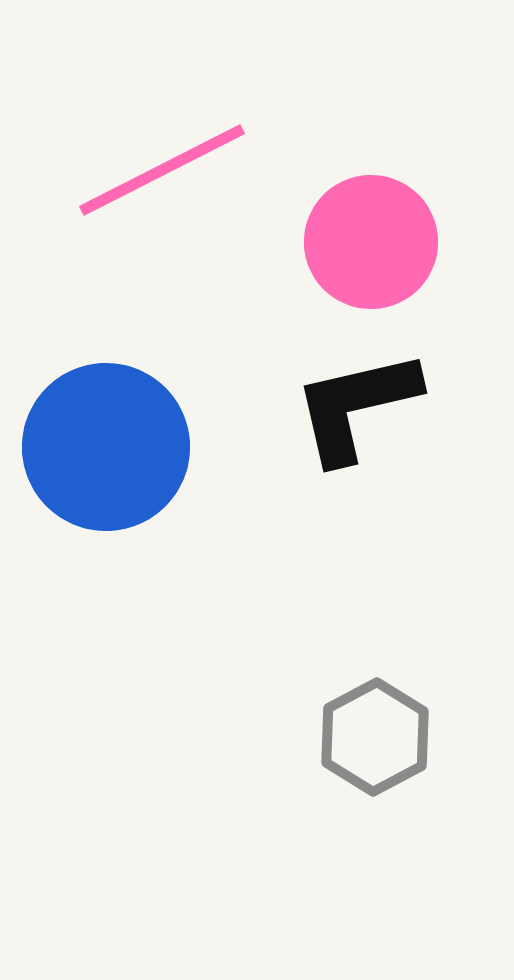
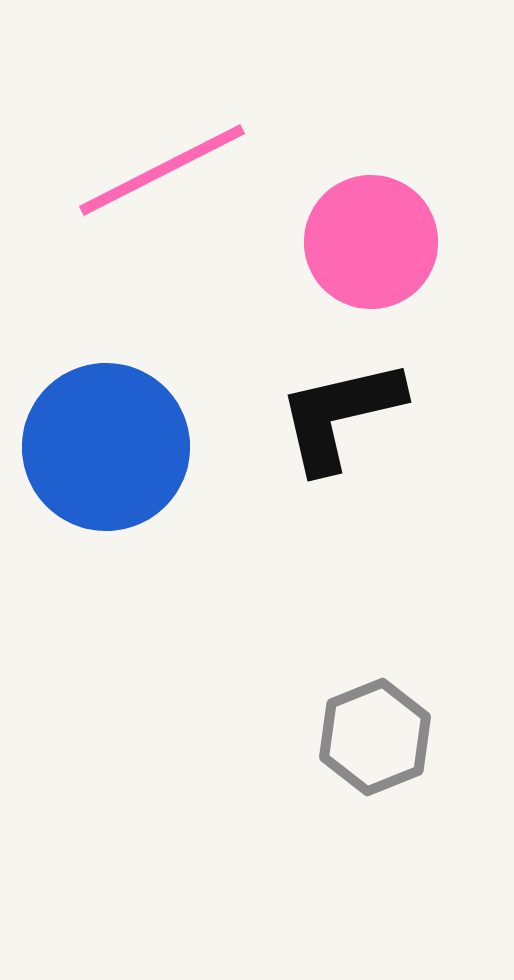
black L-shape: moved 16 px left, 9 px down
gray hexagon: rotated 6 degrees clockwise
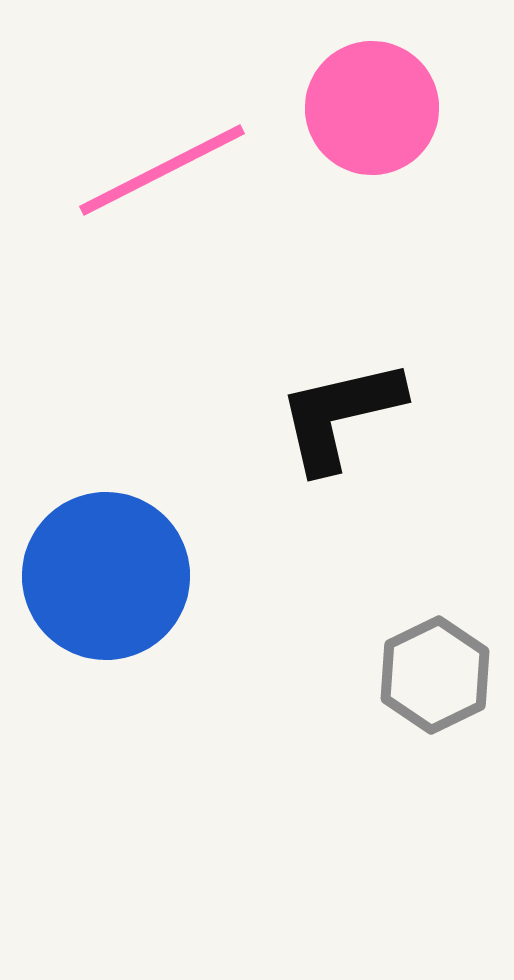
pink circle: moved 1 px right, 134 px up
blue circle: moved 129 px down
gray hexagon: moved 60 px right, 62 px up; rotated 4 degrees counterclockwise
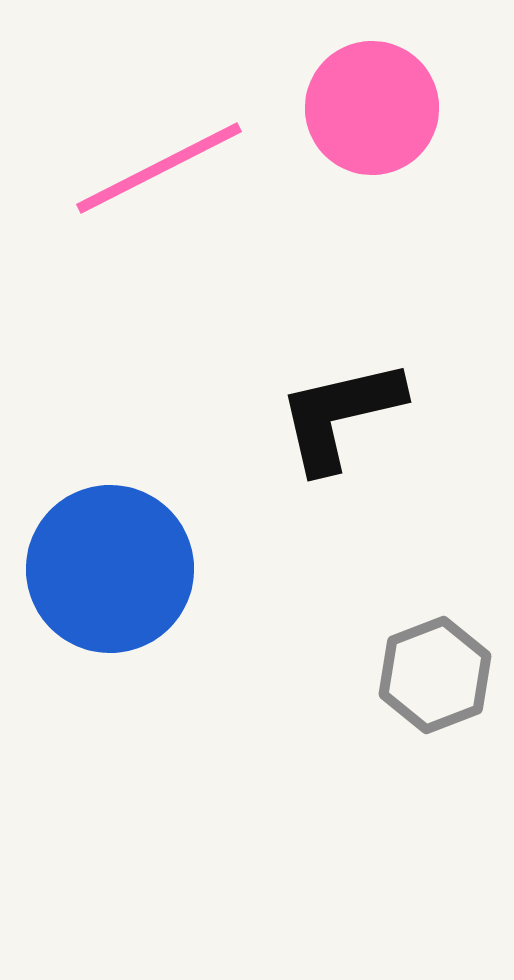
pink line: moved 3 px left, 2 px up
blue circle: moved 4 px right, 7 px up
gray hexagon: rotated 5 degrees clockwise
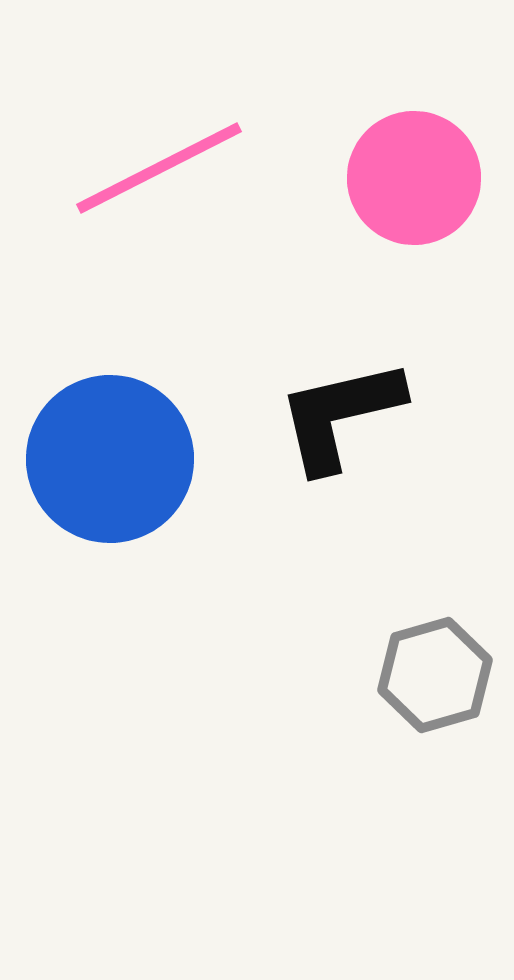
pink circle: moved 42 px right, 70 px down
blue circle: moved 110 px up
gray hexagon: rotated 5 degrees clockwise
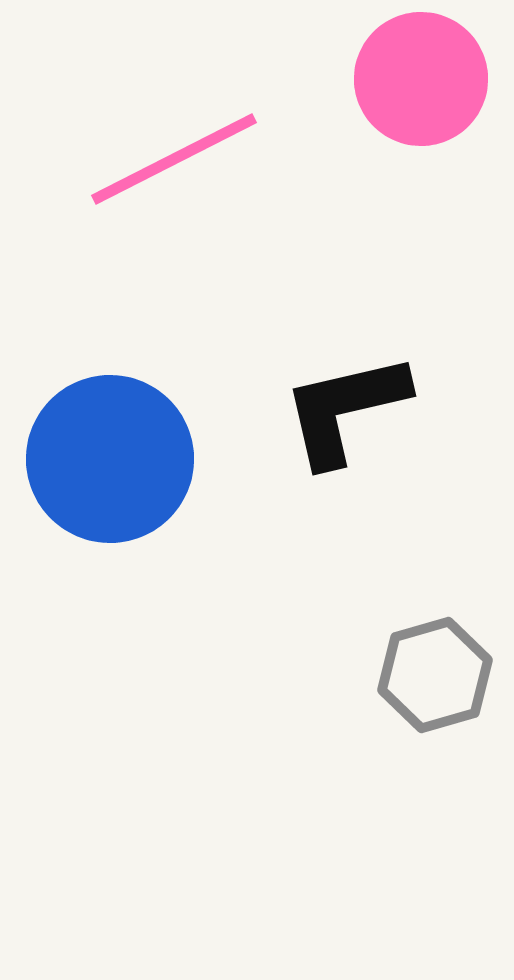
pink line: moved 15 px right, 9 px up
pink circle: moved 7 px right, 99 px up
black L-shape: moved 5 px right, 6 px up
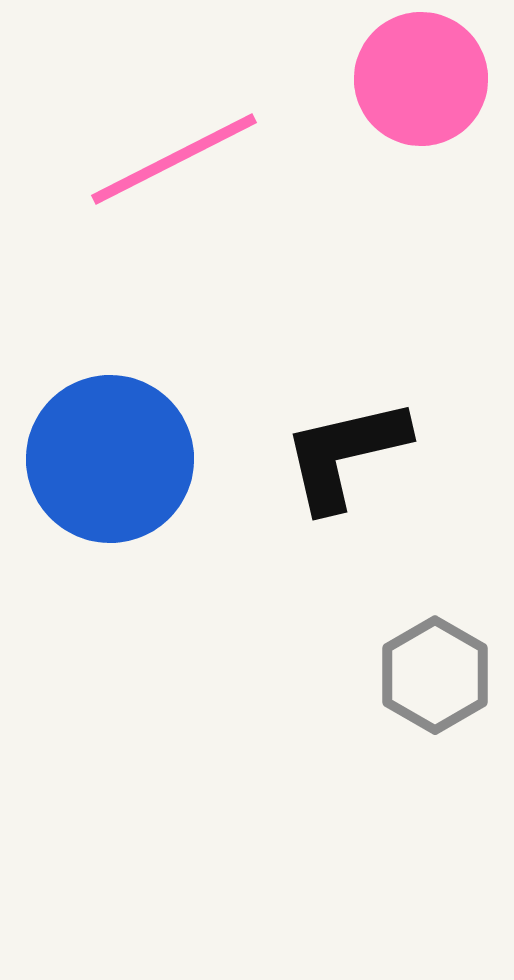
black L-shape: moved 45 px down
gray hexagon: rotated 14 degrees counterclockwise
